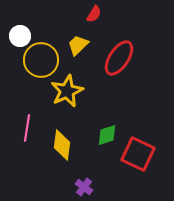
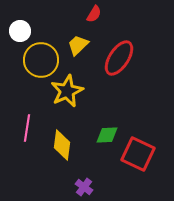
white circle: moved 5 px up
green diamond: rotated 15 degrees clockwise
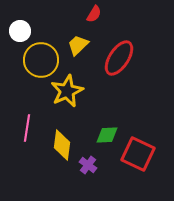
purple cross: moved 4 px right, 22 px up
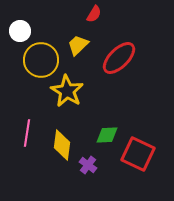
red ellipse: rotated 12 degrees clockwise
yellow star: rotated 16 degrees counterclockwise
pink line: moved 5 px down
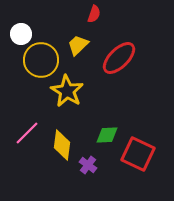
red semicircle: rotated 12 degrees counterclockwise
white circle: moved 1 px right, 3 px down
pink line: rotated 36 degrees clockwise
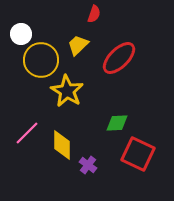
green diamond: moved 10 px right, 12 px up
yellow diamond: rotated 8 degrees counterclockwise
